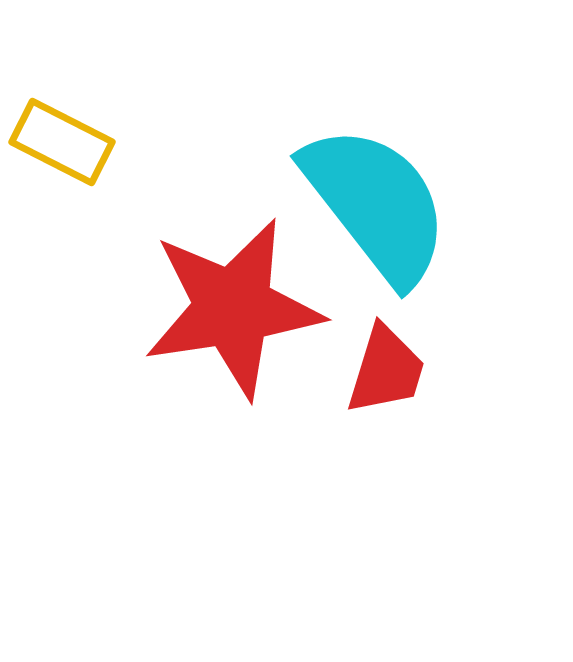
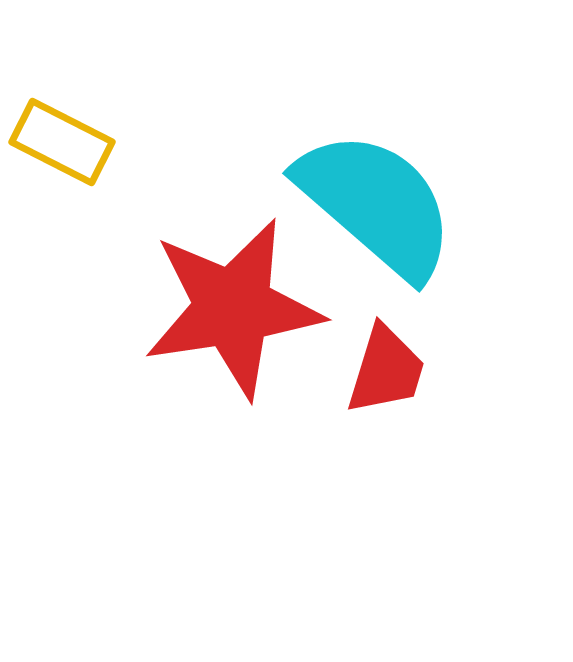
cyan semicircle: rotated 11 degrees counterclockwise
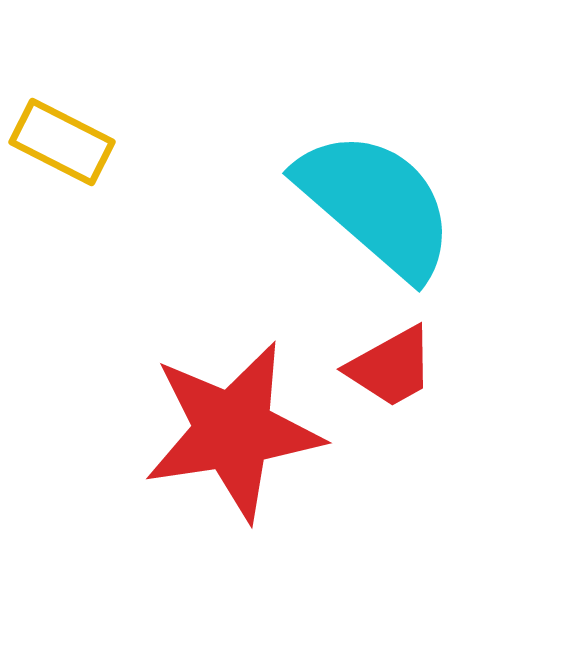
red star: moved 123 px down
red trapezoid: moved 5 px right, 3 px up; rotated 44 degrees clockwise
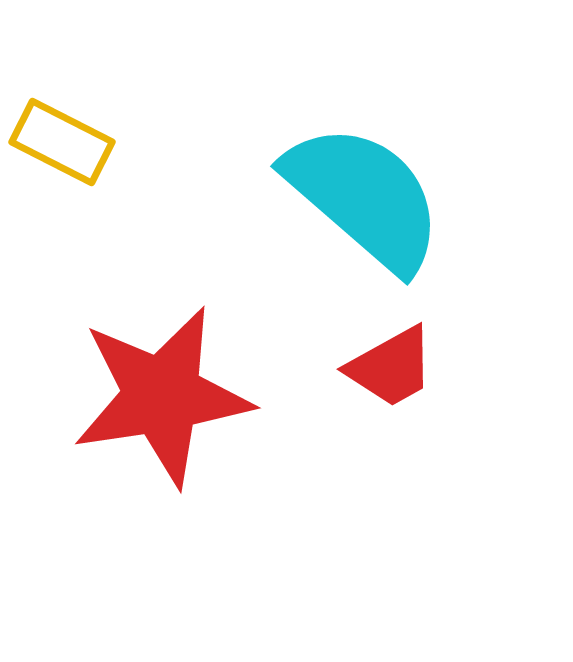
cyan semicircle: moved 12 px left, 7 px up
red star: moved 71 px left, 35 px up
